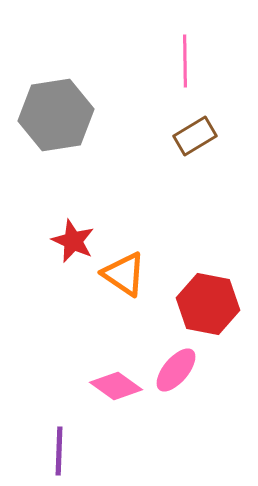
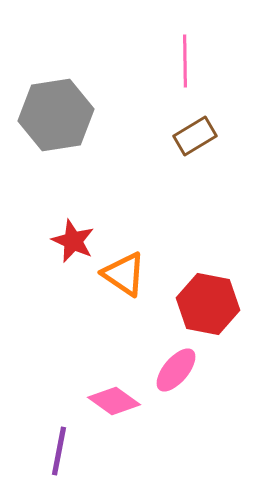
pink diamond: moved 2 px left, 15 px down
purple line: rotated 9 degrees clockwise
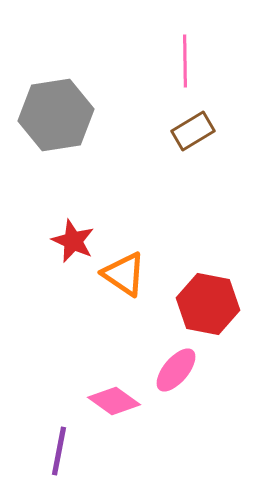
brown rectangle: moved 2 px left, 5 px up
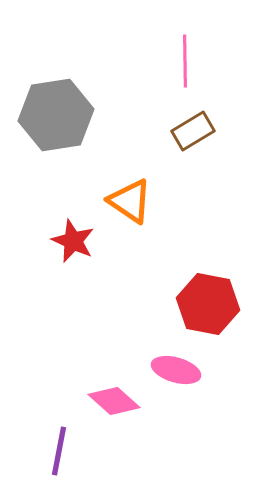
orange triangle: moved 6 px right, 73 px up
pink ellipse: rotated 66 degrees clockwise
pink diamond: rotated 6 degrees clockwise
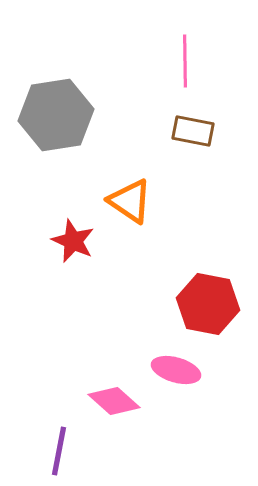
brown rectangle: rotated 42 degrees clockwise
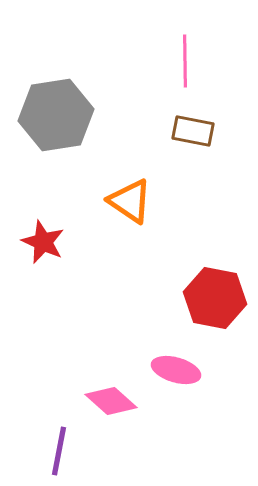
red star: moved 30 px left, 1 px down
red hexagon: moved 7 px right, 6 px up
pink diamond: moved 3 px left
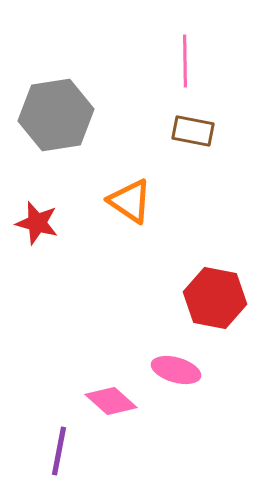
red star: moved 6 px left, 19 px up; rotated 9 degrees counterclockwise
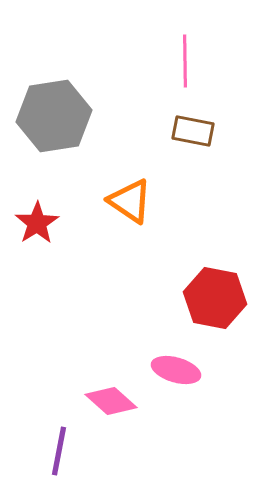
gray hexagon: moved 2 px left, 1 px down
red star: rotated 24 degrees clockwise
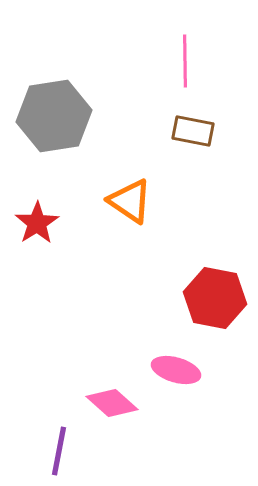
pink diamond: moved 1 px right, 2 px down
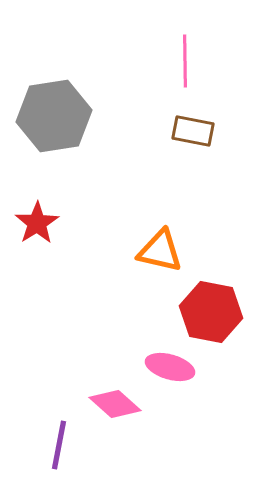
orange triangle: moved 30 px right, 50 px down; rotated 21 degrees counterclockwise
red hexagon: moved 4 px left, 14 px down
pink ellipse: moved 6 px left, 3 px up
pink diamond: moved 3 px right, 1 px down
purple line: moved 6 px up
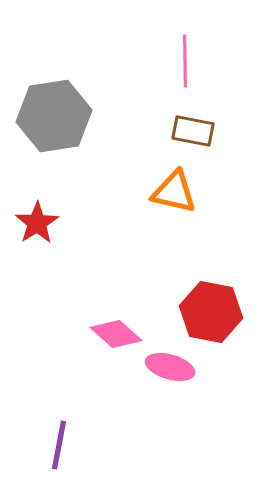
orange triangle: moved 14 px right, 59 px up
pink diamond: moved 1 px right, 70 px up
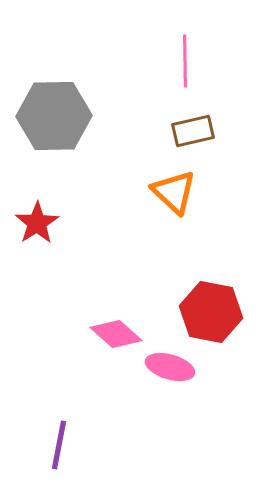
gray hexagon: rotated 8 degrees clockwise
brown rectangle: rotated 24 degrees counterclockwise
orange triangle: rotated 30 degrees clockwise
